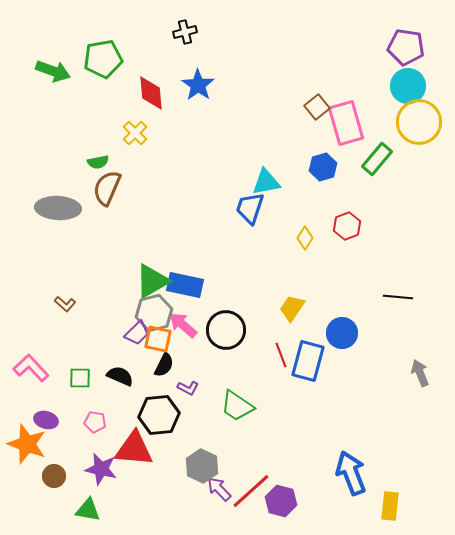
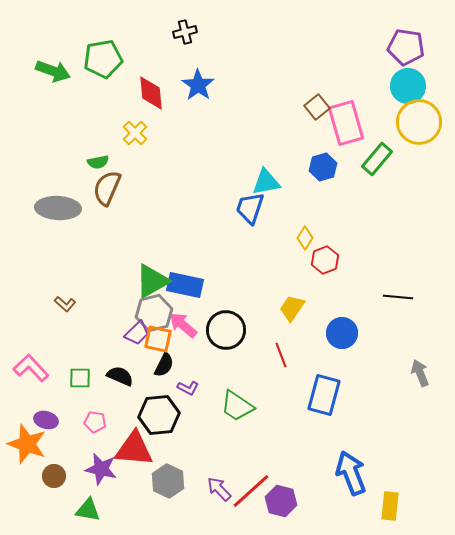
red hexagon at (347, 226): moved 22 px left, 34 px down
blue rectangle at (308, 361): moved 16 px right, 34 px down
gray hexagon at (202, 466): moved 34 px left, 15 px down
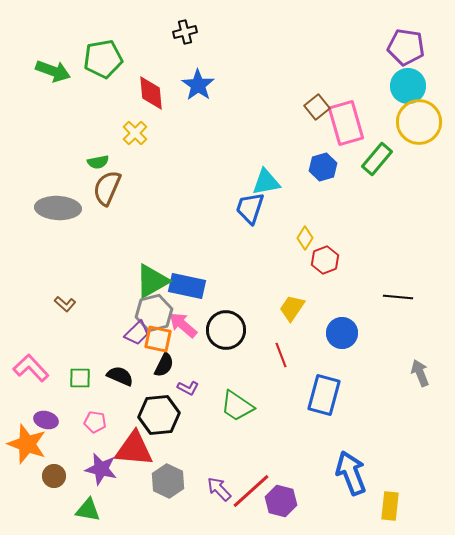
blue rectangle at (185, 285): moved 2 px right, 1 px down
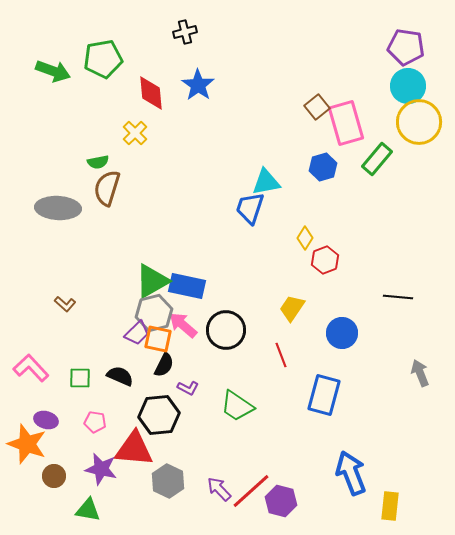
brown semicircle at (107, 188): rotated 6 degrees counterclockwise
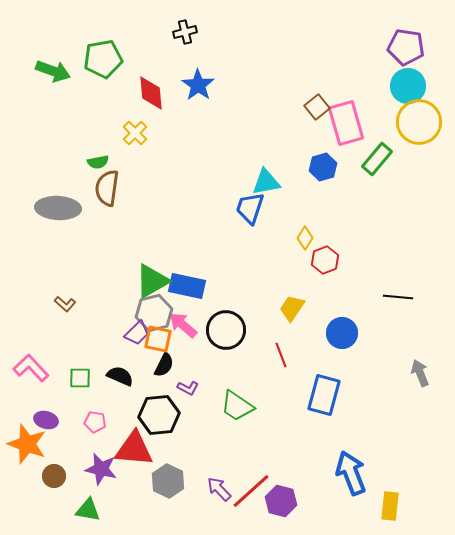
brown semicircle at (107, 188): rotated 9 degrees counterclockwise
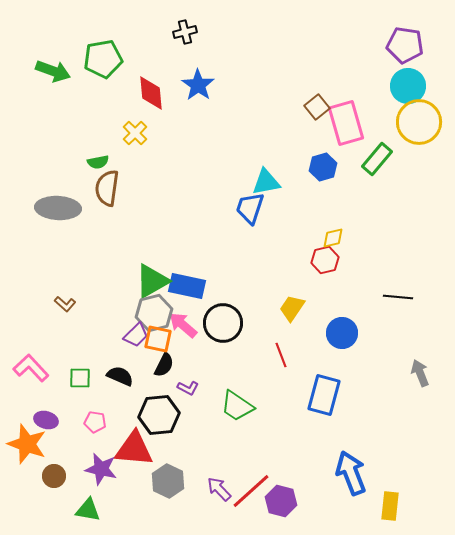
purple pentagon at (406, 47): moved 1 px left, 2 px up
yellow diamond at (305, 238): moved 28 px right; rotated 45 degrees clockwise
red hexagon at (325, 260): rotated 8 degrees clockwise
black circle at (226, 330): moved 3 px left, 7 px up
purple trapezoid at (137, 333): moved 1 px left, 2 px down
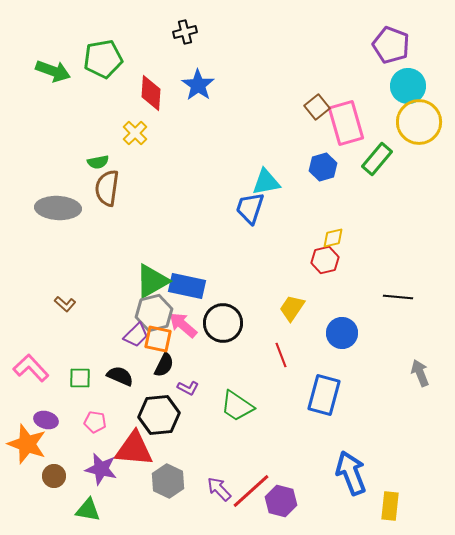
purple pentagon at (405, 45): moved 14 px left; rotated 12 degrees clockwise
red diamond at (151, 93): rotated 9 degrees clockwise
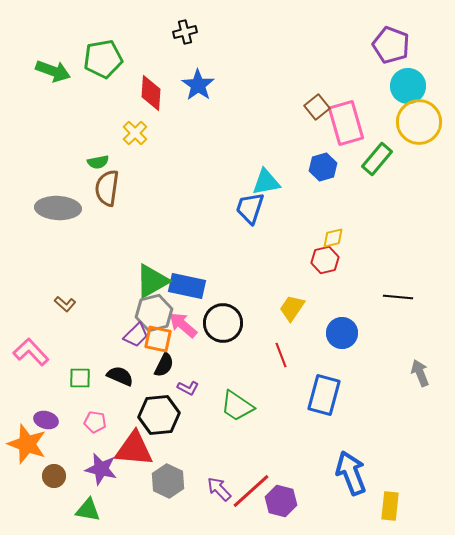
pink L-shape at (31, 368): moved 16 px up
